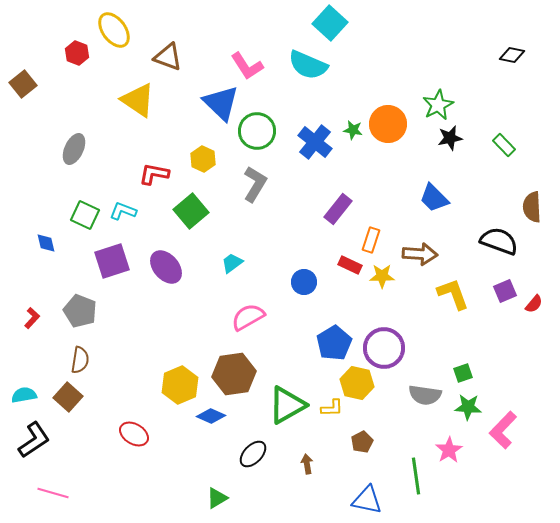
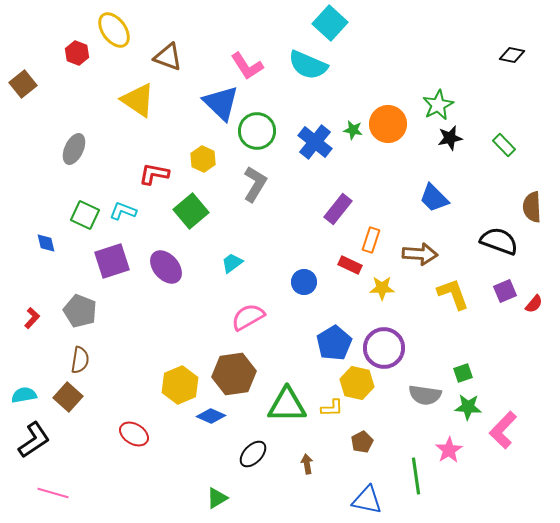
yellow star at (382, 276): moved 12 px down
green triangle at (287, 405): rotated 30 degrees clockwise
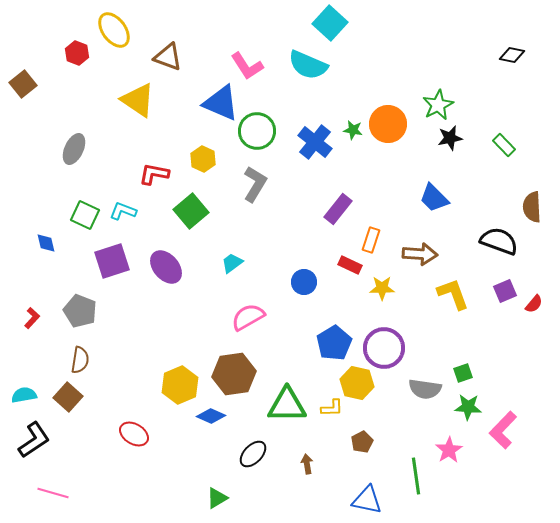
blue triangle at (221, 103): rotated 21 degrees counterclockwise
gray semicircle at (425, 395): moved 6 px up
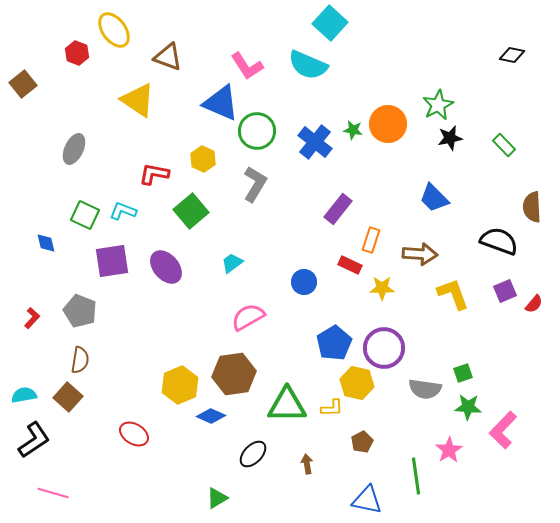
purple square at (112, 261): rotated 9 degrees clockwise
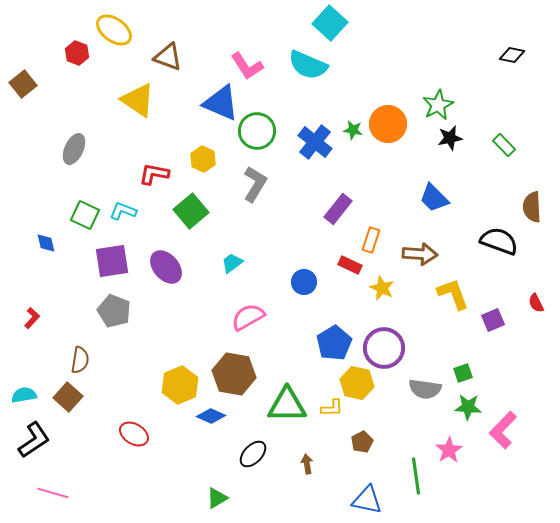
yellow ellipse at (114, 30): rotated 18 degrees counterclockwise
yellow star at (382, 288): rotated 25 degrees clockwise
purple square at (505, 291): moved 12 px left, 29 px down
red semicircle at (534, 304): moved 2 px right, 1 px up; rotated 114 degrees clockwise
gray pentagon at (80, 311): moved 34 px right
brown hexagon at (234, 374): rotated 18 degrees clockwise
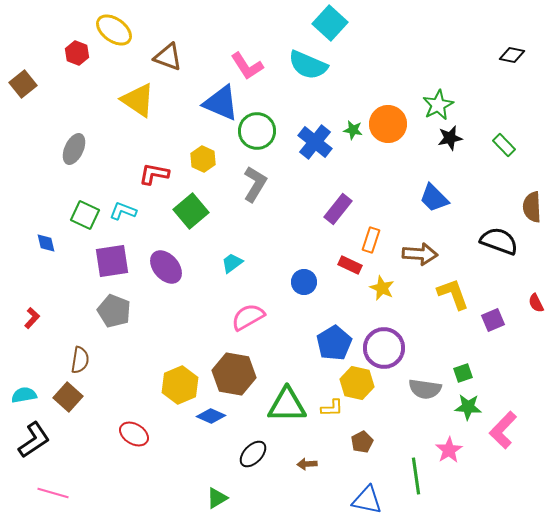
brown arrow at (307, 464): rotated 84 degrees counterclockwise
